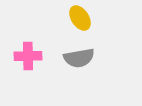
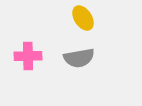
yellow ellipse: moved 3 px right
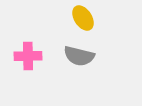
gray semicircle: moved 2 px up; rotated 24 degrees clockwise
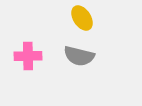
yellow ellipse: moved 1 px left
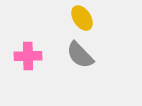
gray semicircle: moved 1 px right, 1 px up; rotated 32 degrees clockwise
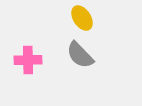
pink cross: moved 4 px down
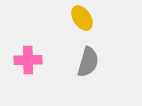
gray semicircle: moved 8 px right, 7 px down; rotated 120 degrees counterclockwise
